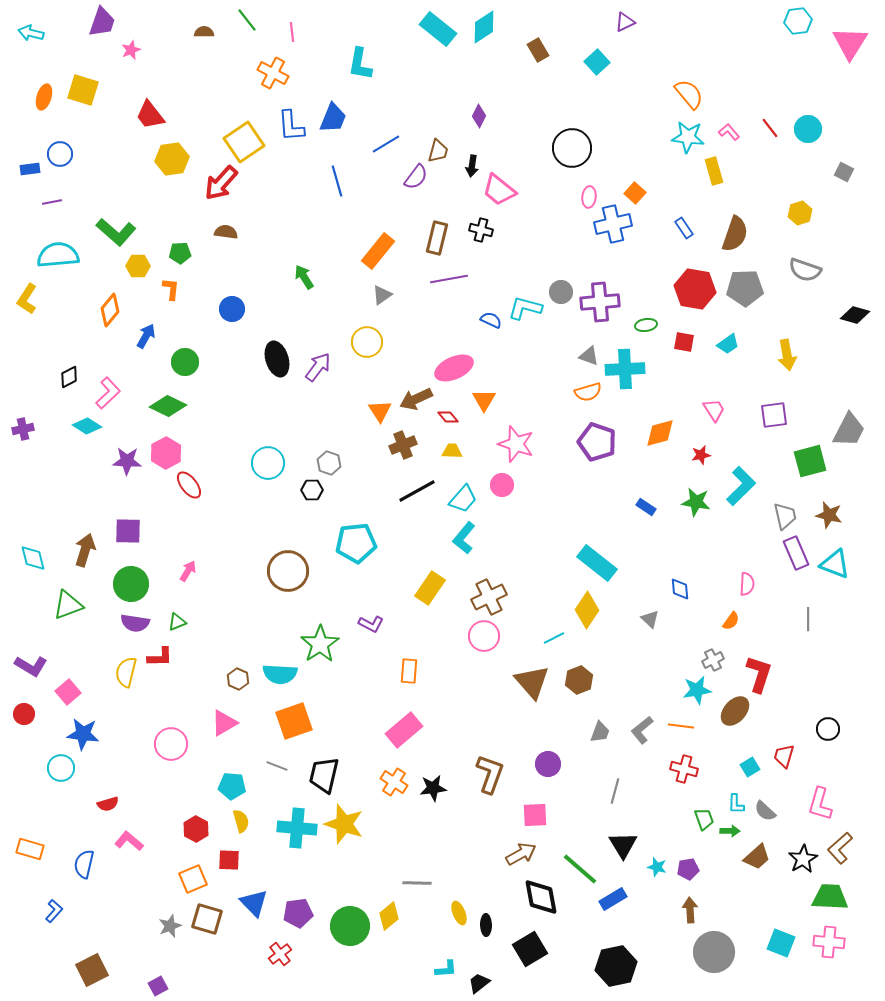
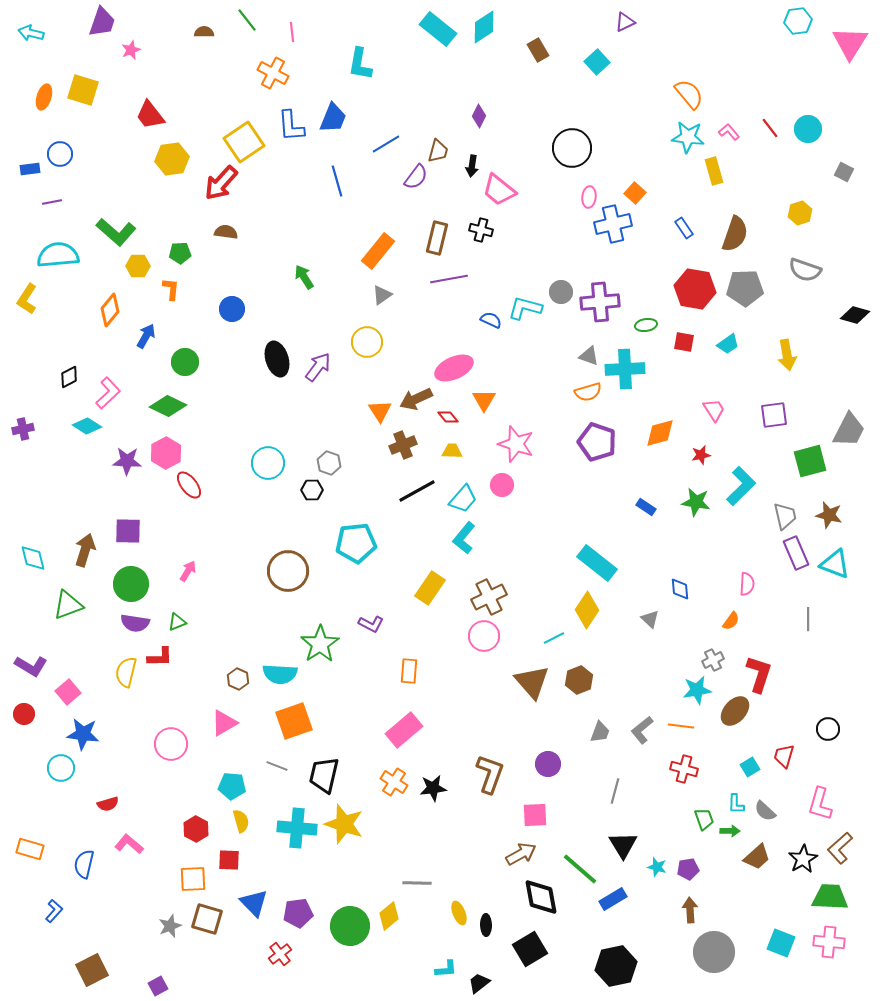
pink L-shape at (129, 841): moved 3 px down
orange square at (193, 879): rotated 20 degrees clockwise
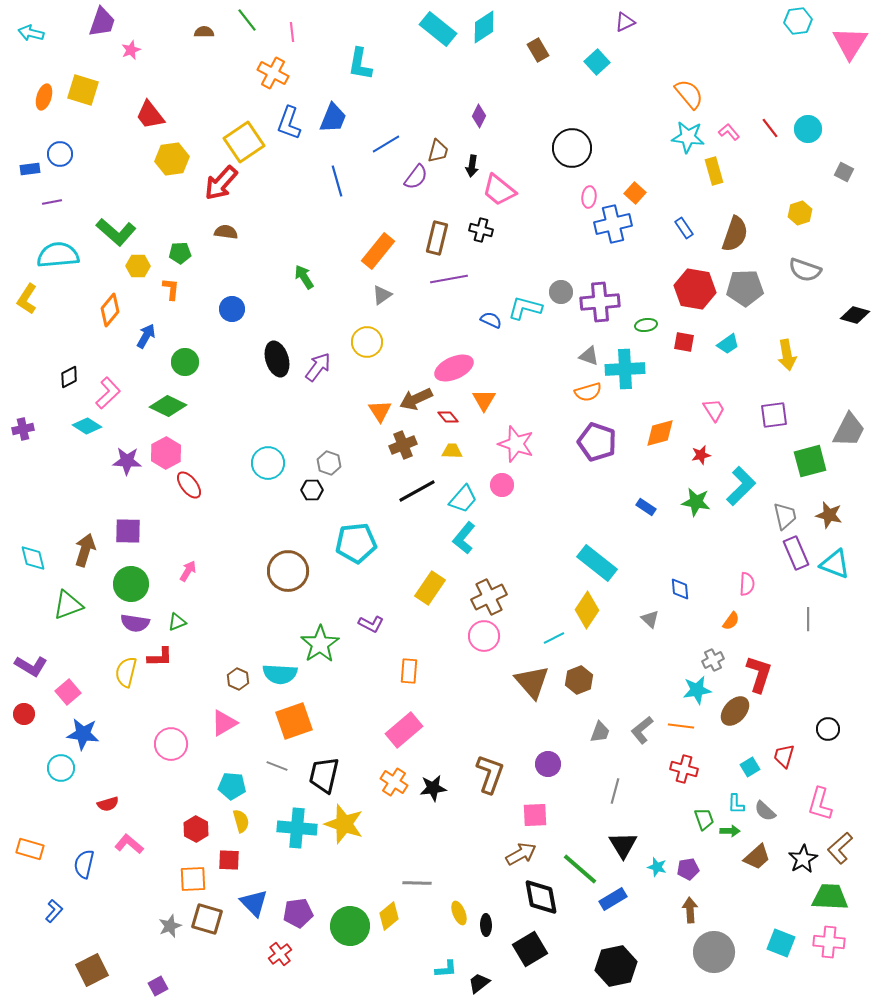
blue L-shape at (291, 126): moved 2 px left, 3 px up; rotated 24 degrees clockwise
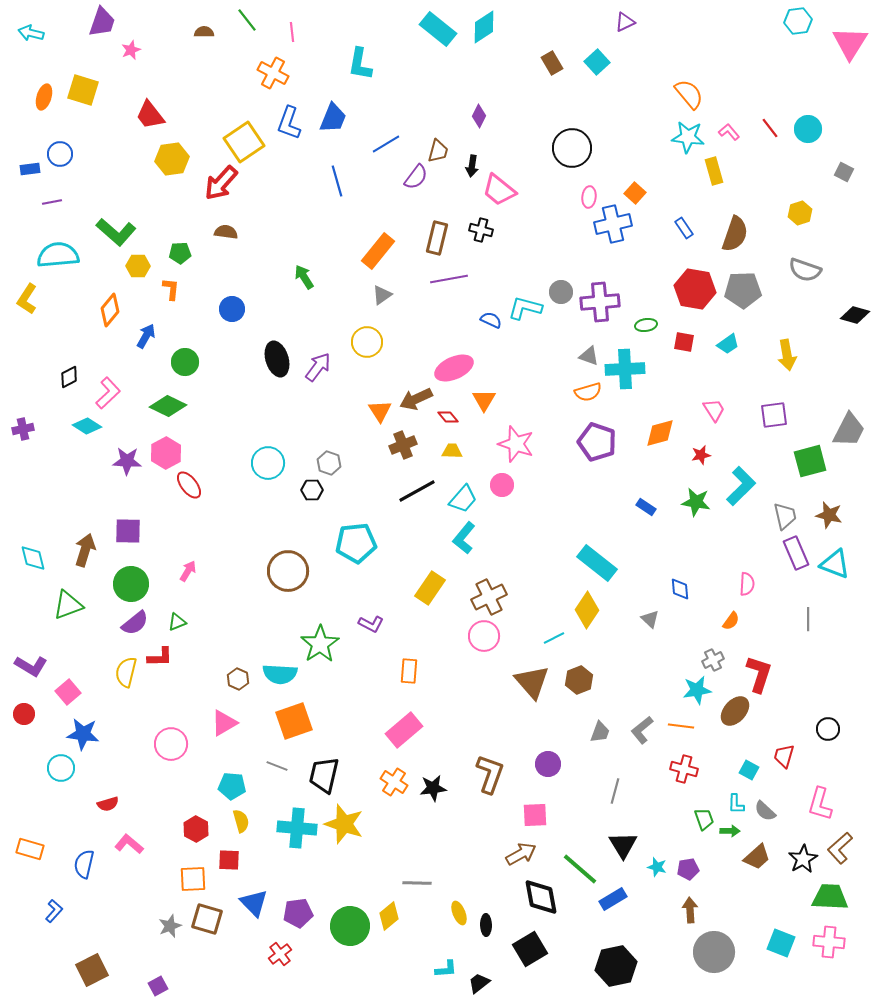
brown rectangle at (538, 50): moved 14 px right, 13 px down
gray pentagon at (745, 288): moved 2 px left, 2 px down
purple semicircle at (135, 623): rotated 48 degrees counterclockwise
cyan square at (750, 767): moved 1 px left, 3 px down; rotated 30 degrees counterclockwise
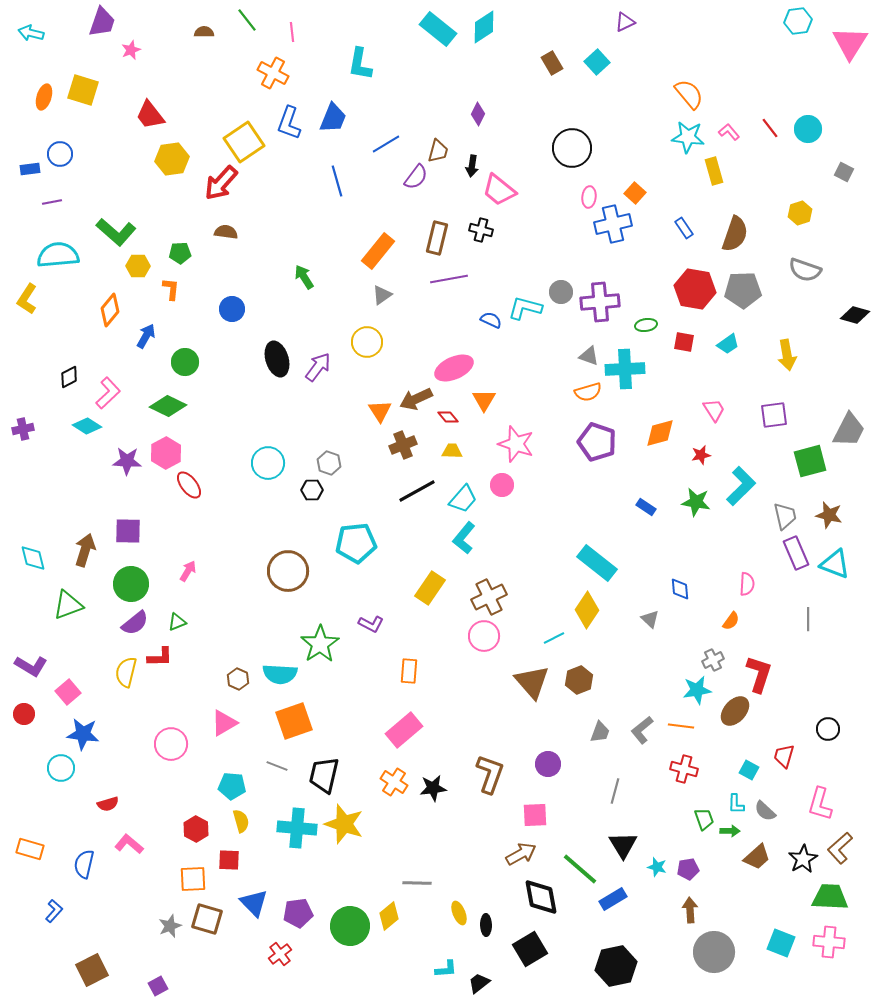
purple diamond at (479, 116): moved 1 px left, 2 px up
